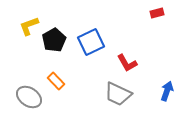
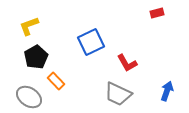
black pentagon: moved 18 px left, 17 px down
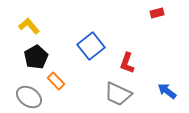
yellow L-shape: rotated 70 degrees clockwise
blue square: moved 4 px down; rotated 12 degrees counterclockwise
red L-shape: rotated 50 degrees clockwise
blue arrow: rotated 72 degrees counterclockwise
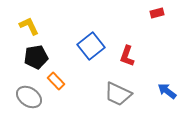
yellow L-shape: rotated 15 degrees clockwise
black pentagon: rotated 20 degrees clockwise
red L-shape: moved 7 px up
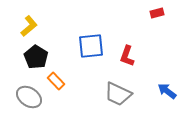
yellow L-shape: rotated 75 degrees clockwise
blue square: rotated 32 degrees clockwise
black pentagon: rotated 30 degrees counterclockwise
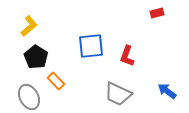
gray ellipse: rotated 30 degrees clockwise
